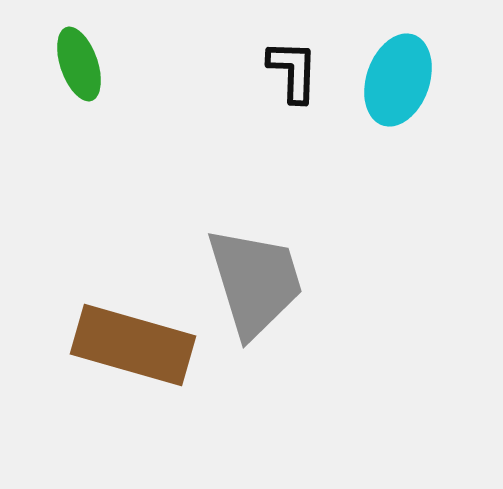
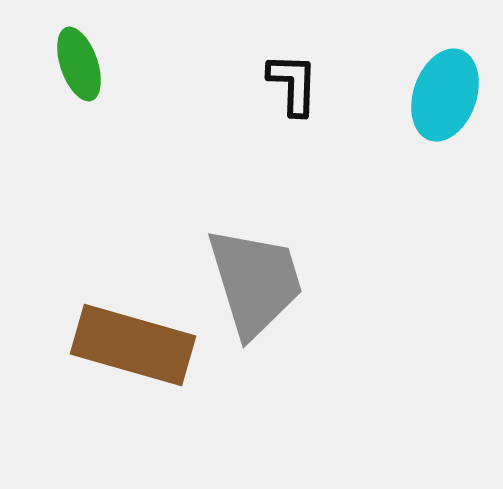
black L-shape: moved 13 px down
cyan ellipse: moved 47 px right, 15 px down
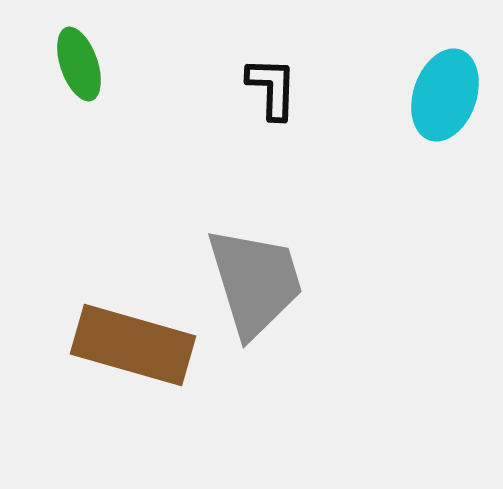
black L-shape: moved 21 px left, 4 px down
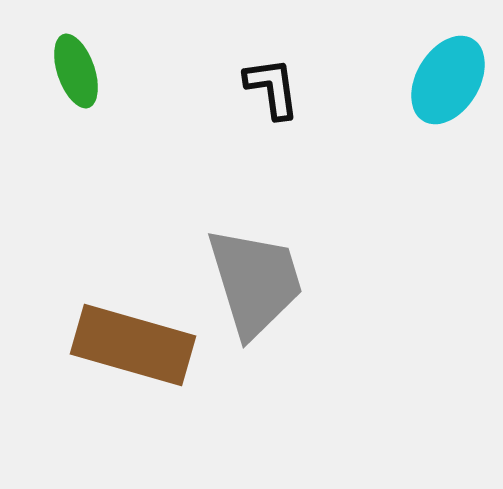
green ellipse: moved 3 px left, 7 px down
black L-shape: rotated 10 degrees counterclockwise
cyan ellipse: moved 3 px right, 15 px up; rotated 12 degrees clockwise
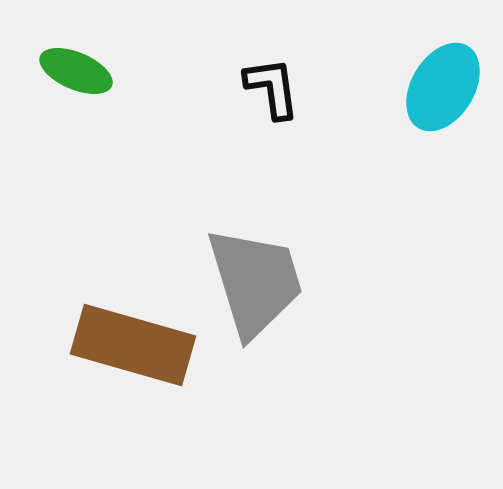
green ellipse: rotated 48 degrees counterclockwise
cyan ellipse: moved 5 px left, 7 px down
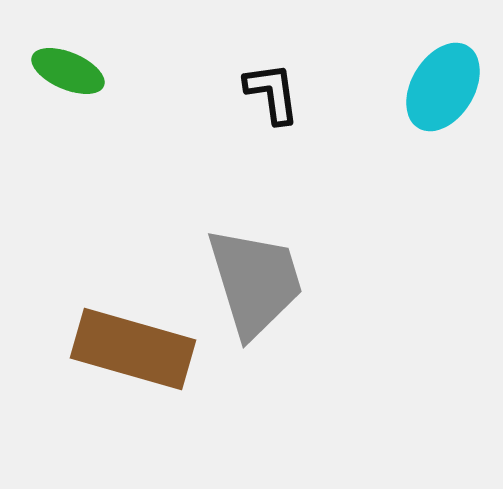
green ellipse: moved 8 px left
black L-shape: moved 5 px down
brown rectangle: moved 4 px down
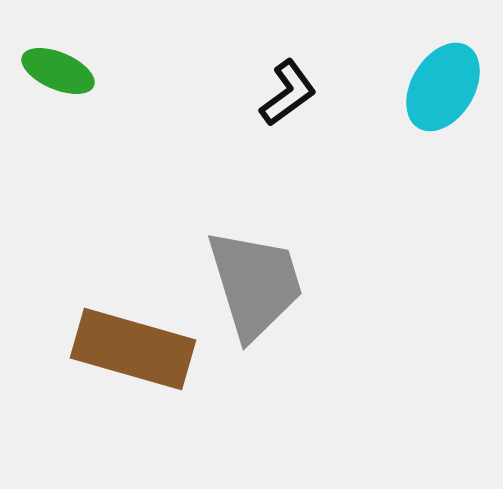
green ellipse: moved 10 px left
black L-shape: moved 16 px right; rotated 62 degrees clockwise
gray trapezoid: moved 2 px down
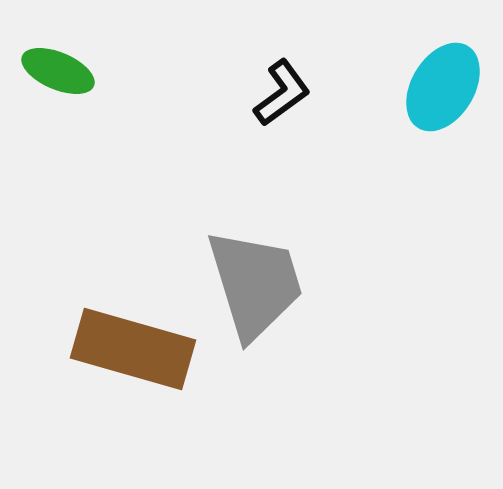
black L-shape: moved 6 px left
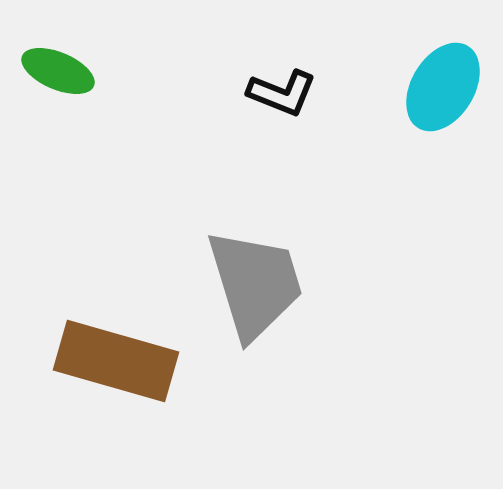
black L-shape: rotated 58 degrees clockwise
brown rectangle: moved 17 px left, 12 px down
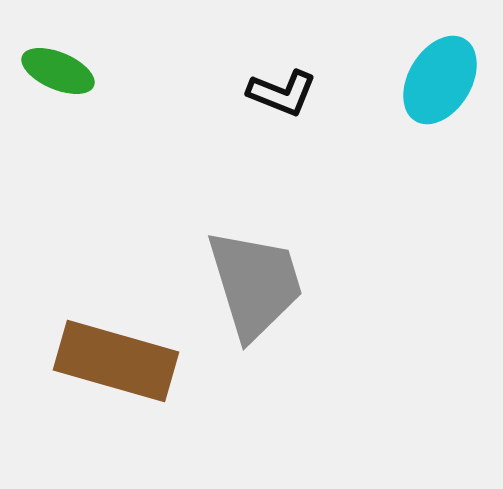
cyan ellipse: moved 3 px left, 7 px up
